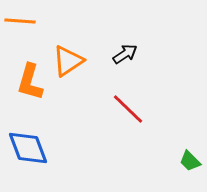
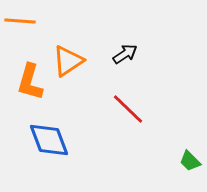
blue diamond: moved 21 px right, 8 px up
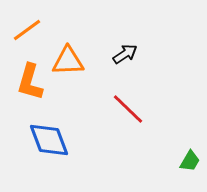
orange line: moved 7 px right, 9 px down; rotated 40 degrees counterclockwise
orange triangle: rotated 32 degrees clockwise
green trapezoid: rotated 105 degrees counterclockwise
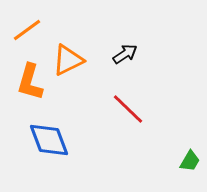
orange triangle: moved 1 px up; rotated 24 degrees counterclockwise
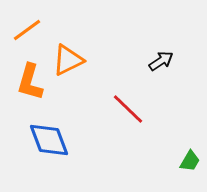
black arrow: moved 36 px right, 7 px down
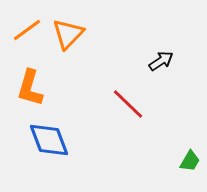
orange triangle: moved 26 px up; rotated 20 degrees counterclockwise
orange L-shape: moved 6 px down
red line: moved 5 px up
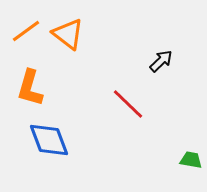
orange line: moved 1 px left, 1 px down
orange triangle: rotated 36 degrees counterclockwise
black arrow: rotated 10 degrees counterclockwise
green trapezoid: moved 1 px right, 1 px up; rotated 110 degrees counterclockwise
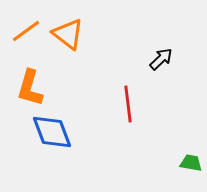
black arrow: moved 2 px up
red line: rotated 39 degrees clockwise
blue diamond: moved 3 px right, 8 px up
green trapezoid: moved 3 px down
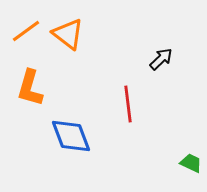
blue diamond: moved 19 px right, 4 px down
green trapezoid: rotated 15 degrees clockwise
